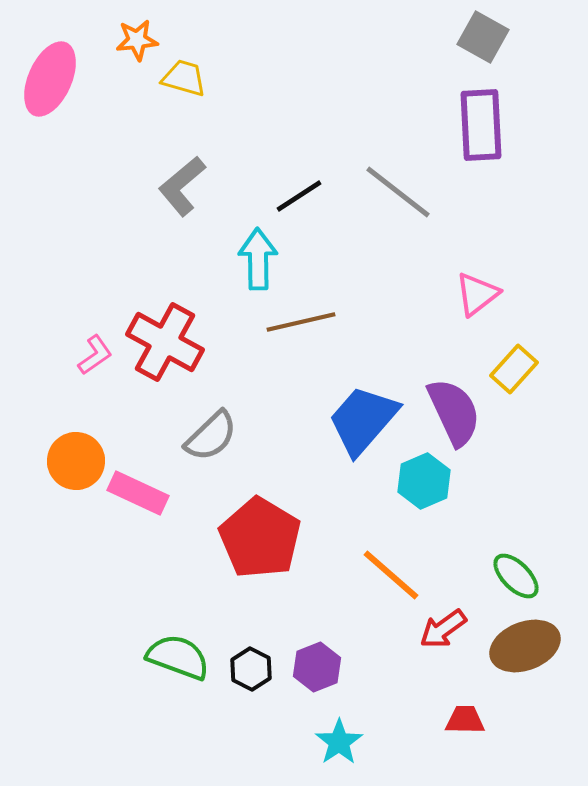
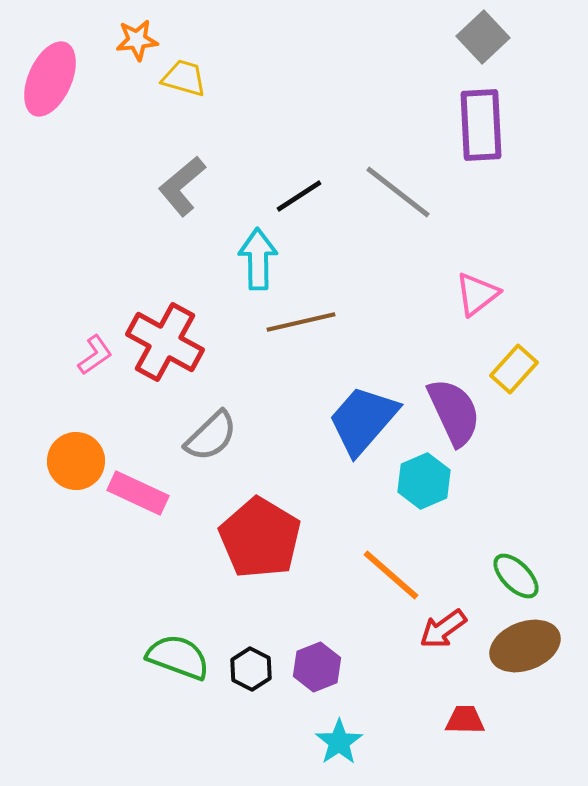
gray square: rotated 18 degrees clockwise
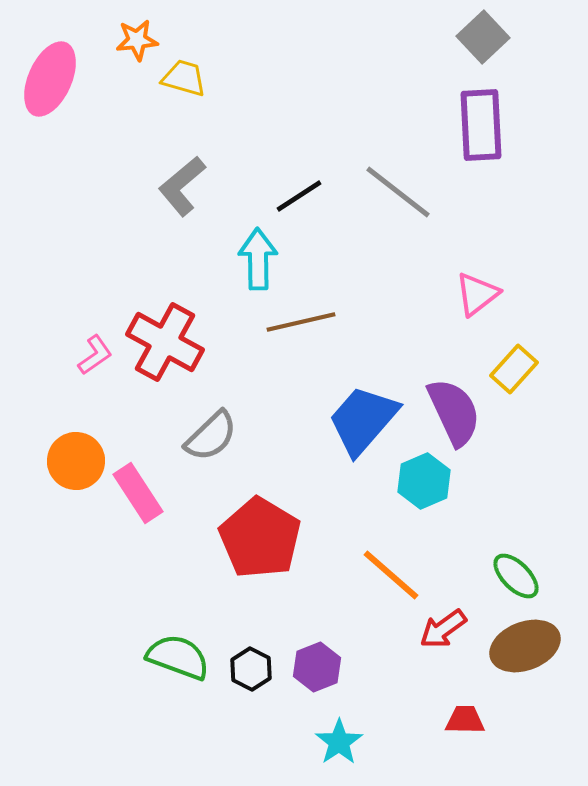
pink rectangle: rotated 32 degrees clockwise
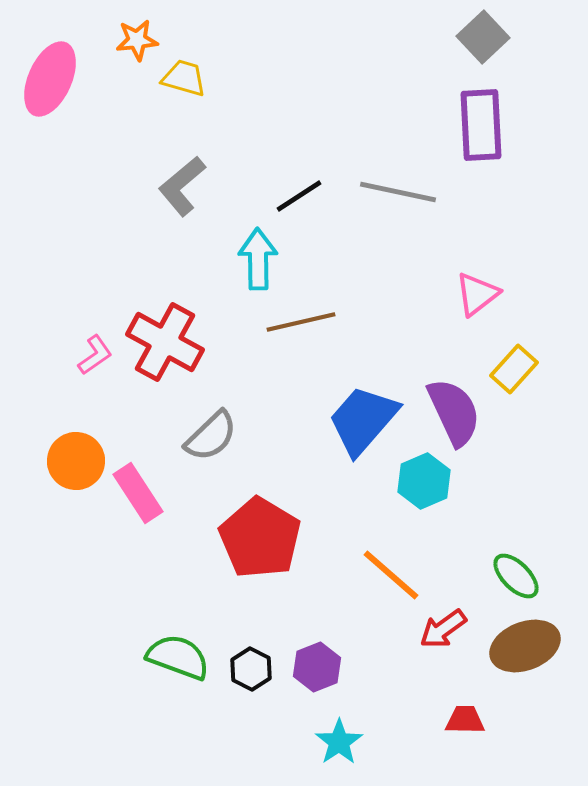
gray line: rotated 26 degrees counterclockwise
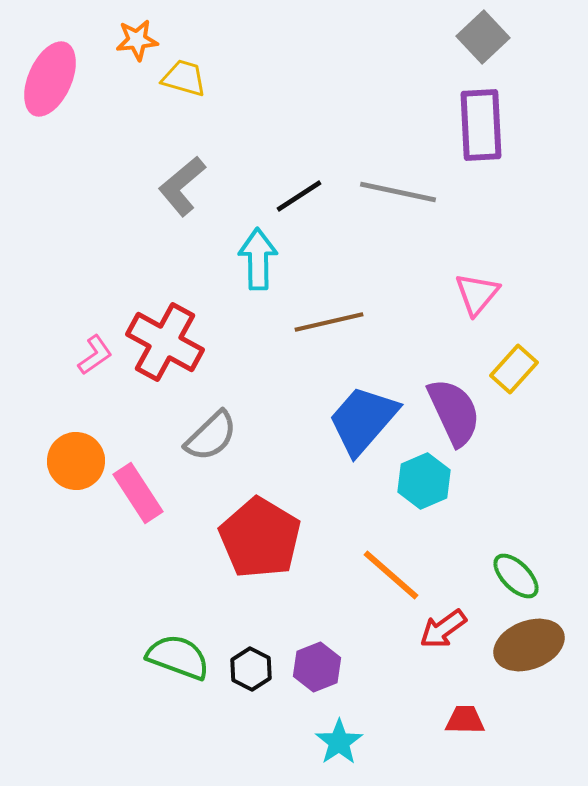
pink triangle: rotated 12 degrees counterclockwise
brown line: moved 28 px right
brown ellipse: moved 4 px right, 1 px up
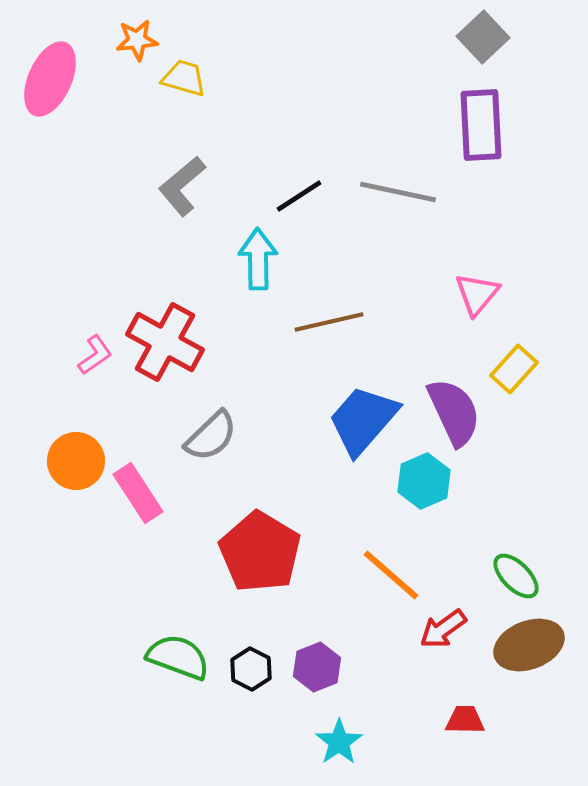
red pentagon: moved 14 px down
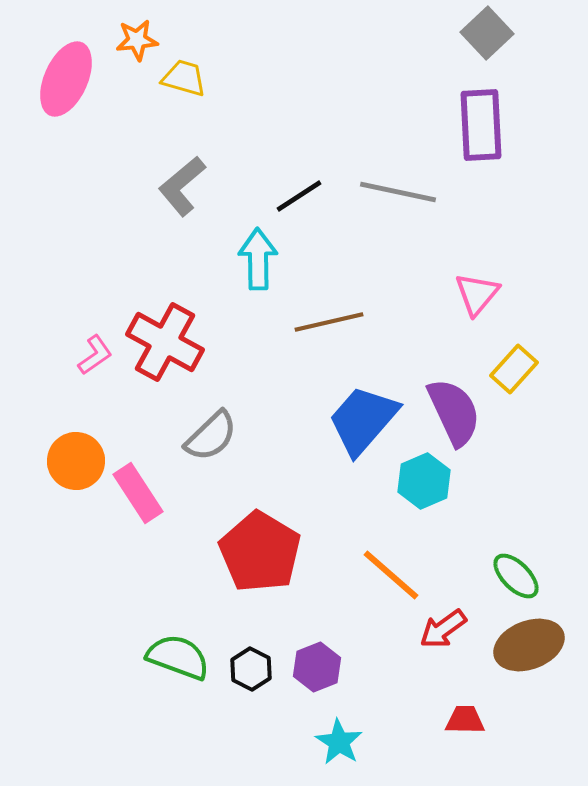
gray square: moved 4 px right, 4 px up
pink ellipse: moved 16 px right
cyan star: rotated 6 degrees counterclockwise
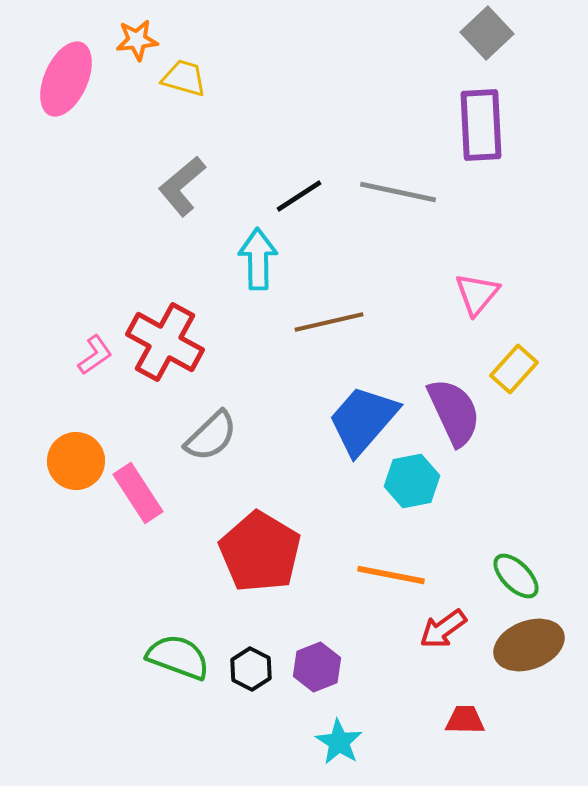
cyan hexagon: moved 12 px left; rotated 12 degrees clockwise
orange line: rotated 30 degrees counterclockwise
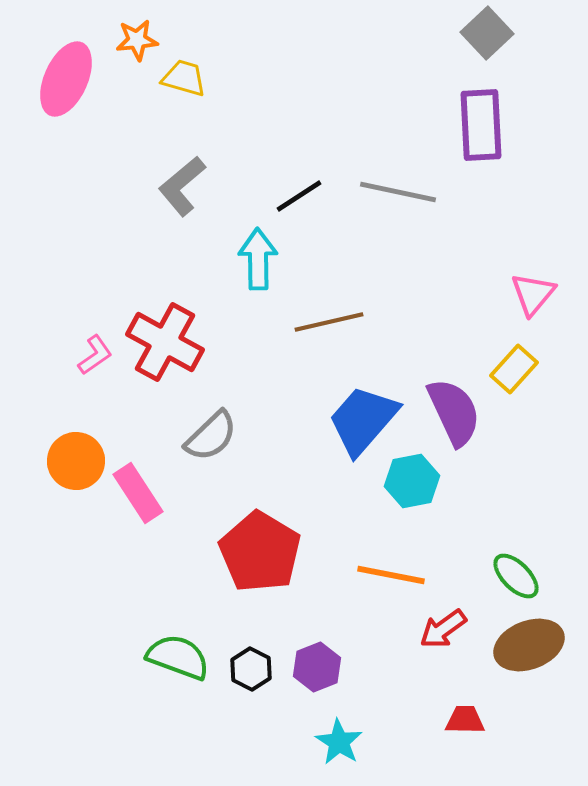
pink triangle: moved 56 px right
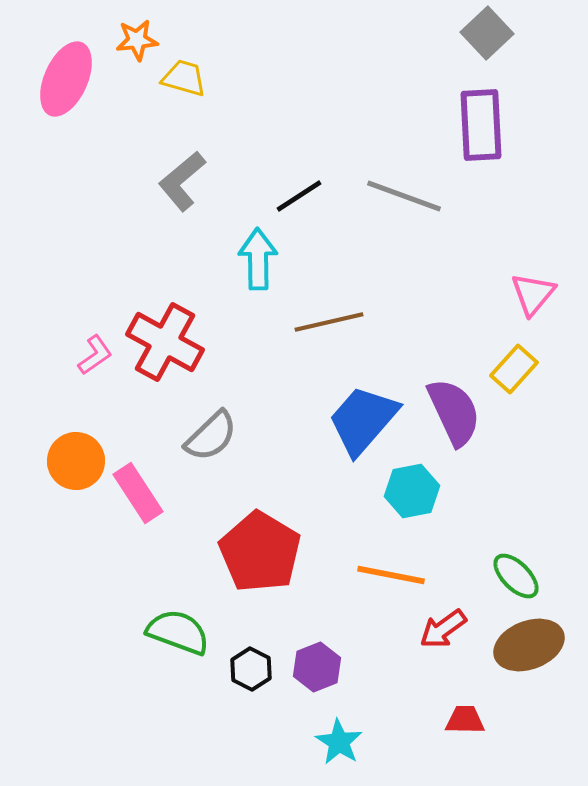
gray L-shape: moved 5 px up
gray line: moved 6 px right, 4 px down; rotated 8 degrees clockwise
cyan hexagon: moved 10 px down
green semicircle: moved 25 px up
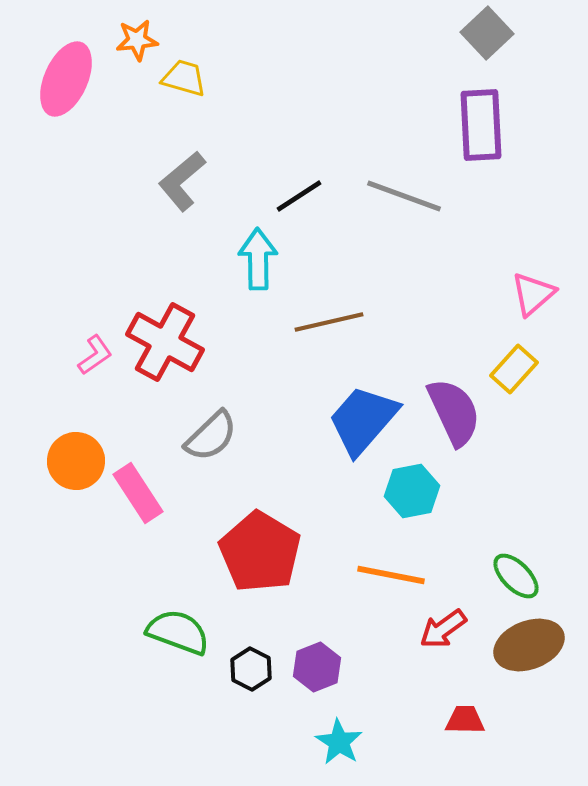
pink triangle: rotated 9 degrees clockwise
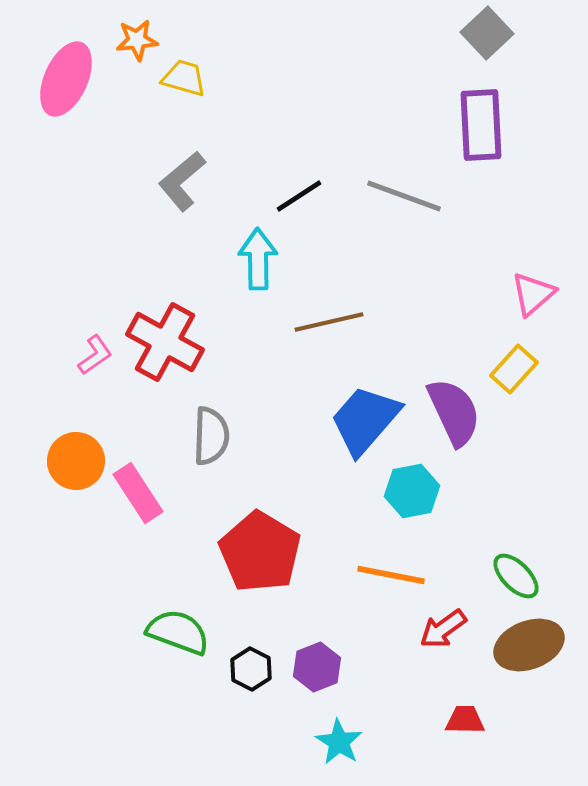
blue trapezoid: moved 2 px right
gray semicircle: rotated 44 degrees counterclockwise
